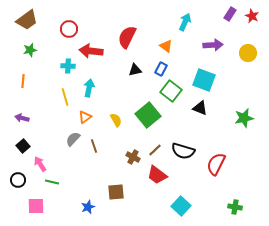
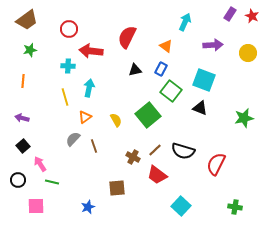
brown square at (116, 192): moved 1 px right, 4 px up
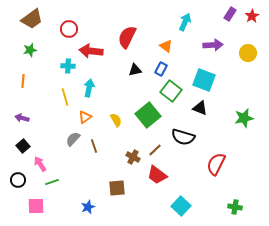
red star at (252, 16): rotated 16 degrees clockwise
brown trapezoid at (27, 20): moved 5 px right, 1 px up
black semicircle at (183, 151): moved 14 px up
green line at (52, 182): rotated 32 degrees counterclockwise
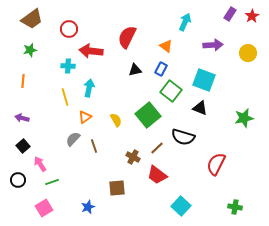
brown line at (155, 150): moved 2 px right, 2 px up
pink square at (36, 206): moved 8 px right, 2 px down; rotated 30 degrees counterclockwise
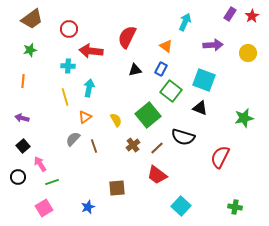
brown cross at (133, 157): moved 12 px up; rotated 24 degrees clockwise
red semicircle at (216, 164): moved 4 px right, 7 px up
black circle at (18, 180): moved 3 px up
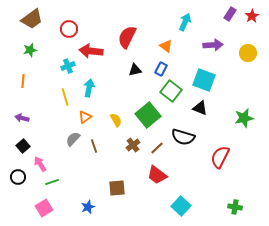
cyan cross at (68, 66): rotated 24 degrees counterclockwise
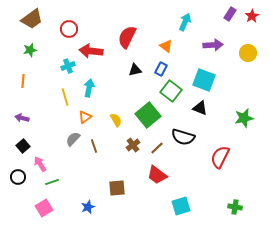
cyan square at (181, 206): rotated 30 degrees clockwise
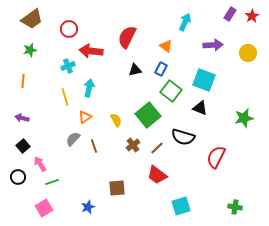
red semicircle at (220, 157): moved 4 px left
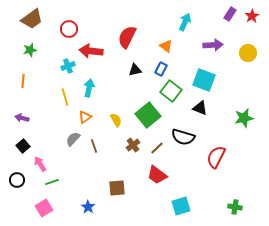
black circle at (18, 177): moved 1 px left, 3 px down
blue star at (88, 207): rotated 16 degrees counterclockwise
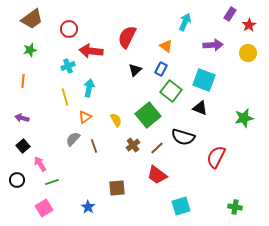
red star at (252, 16): moved 3 px left, 9 px down
black triangle at (135, 70): rotated 32 degrees counterclockwise
